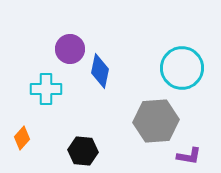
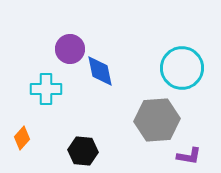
blue diamond: rotated 24 degrees counterclockwise
gray hexagon: moved 1 px right, 1 px up
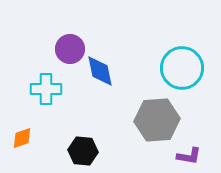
orange diamond: rotated 30 degrees clockwise
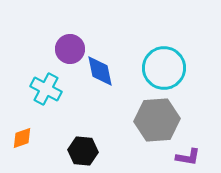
cyan circle: moved 18 px left
cyan cross: rotated 28 degrees clockwise
purple L-shape: moved 1 px left, 1 px down
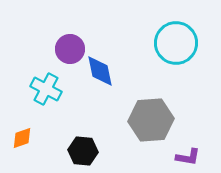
cyan circle: moved 12 px right, 25 px up
gray hexagon: moved 6 px left
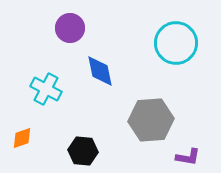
purple circle: moved 21 px up
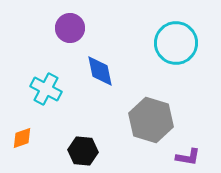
gray hexagon: rotated 21 degrees clockwise
